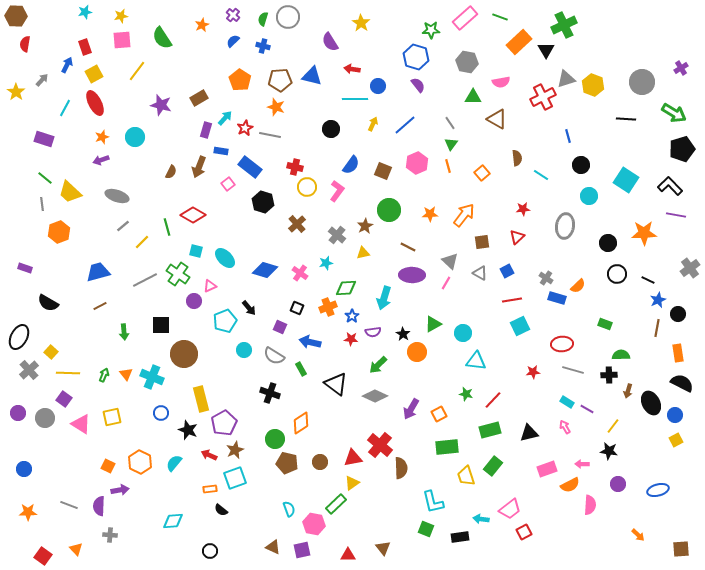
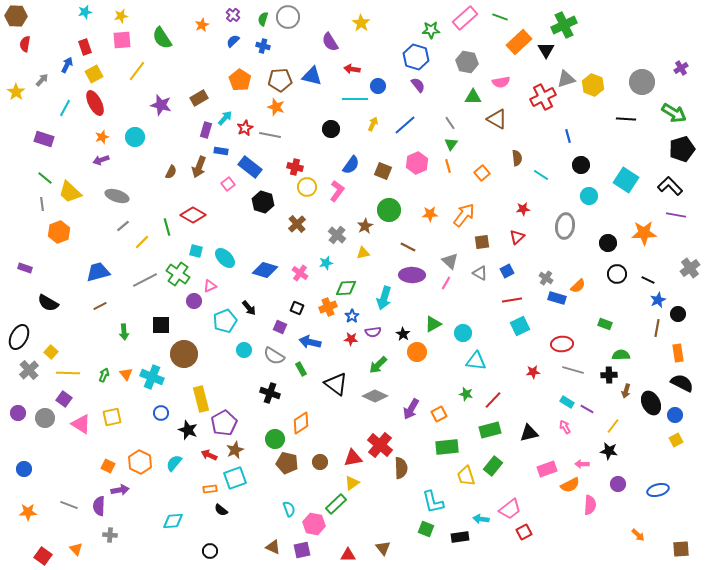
brown arrow at (628, 391): moved 2 px left
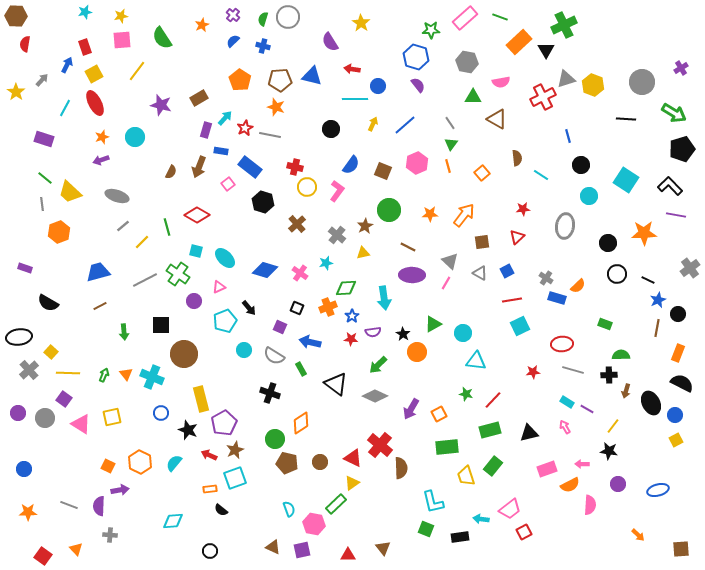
red diamond at (193, 215): moved 4 px right
pink triangle at (210, 286): moved 9 px right, 1 px down
cyan arrow at (384, 298): rotated 25 degrees counterclockwise
black ellipse at (19, 337): rotated 55 degrees clockwise
orange rectangle at (678, 353): rotated 30 degrees clockwise
red triangle at (353, 458): rotated 36 degrees clockwise
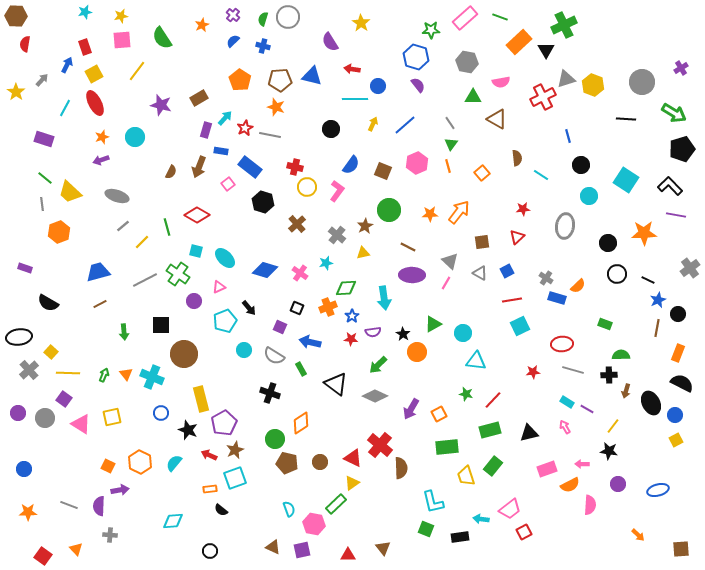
orange arrow at (464, 215): moved 5 px left, 3 px up
brown line at (100, 306): moved 2 px up
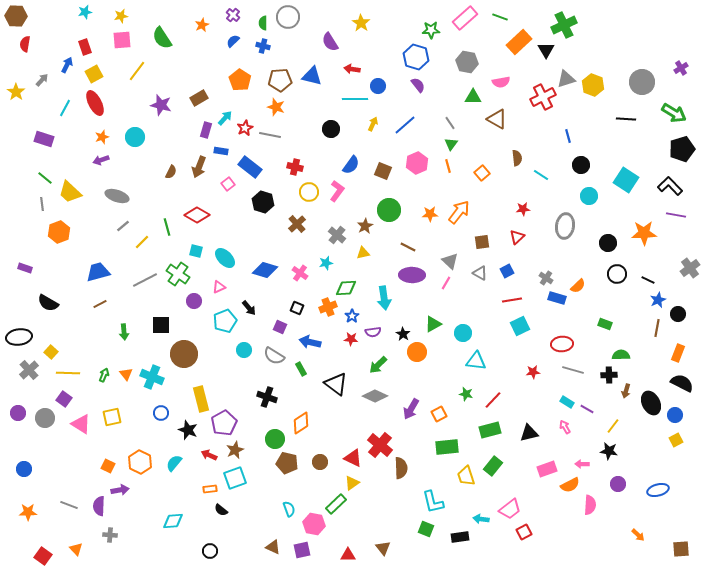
green semicircle at (263, 19): moved 4 px down; rotated 16 degrees counterclockwise
yellow circle at (307, 187): moved 2 px right, 5 px down
black cross at (270, 393): moved 3 px left, 4 px down
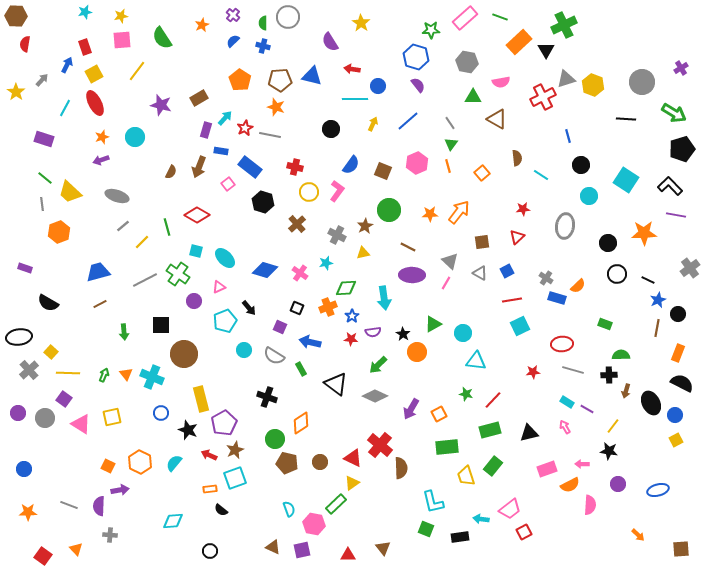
blue line at (405, 125): moved 3 px right, 4 px up
gray cross at (337, 235): rotated 12 degrees counterclockwise
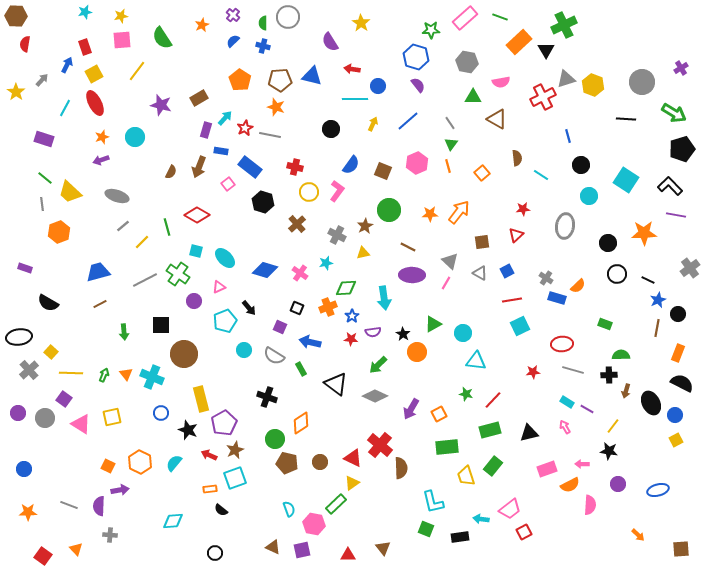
red triangle at (517, 237): moved 1 px left, 2 px up
yellow line at (68, 373): moved 3 px right
black circle at (210, 551): moved 5 px right, 2 px down
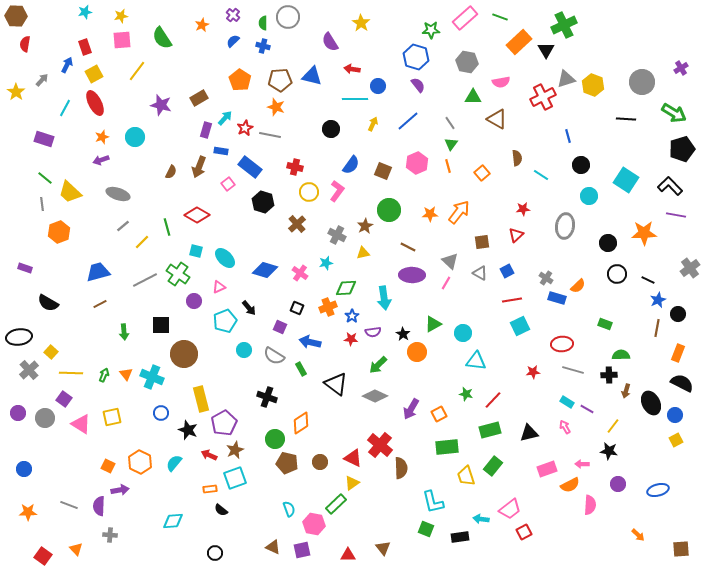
gray ellipse at (117, 196): moved 1 px right, 2 px up
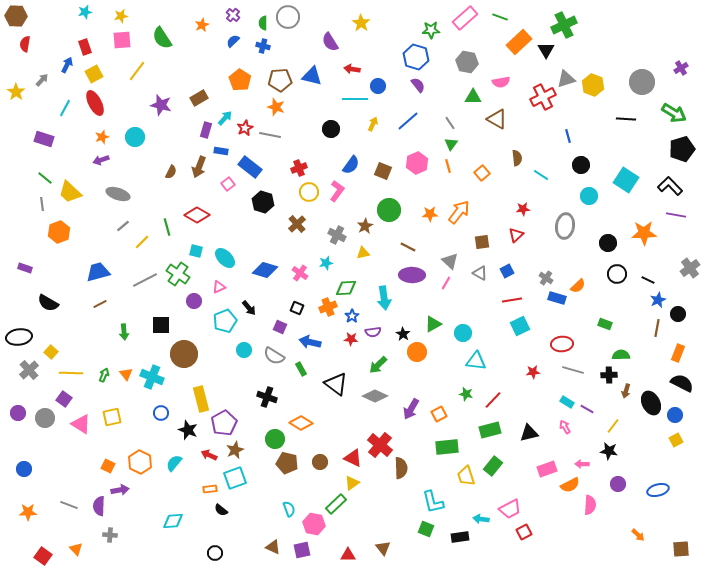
red cross at (295, 167): moved 4 px right, 1 px down; rotated 35 degrees counterclockwise
orange diamond at (301, 423): rotated 65 degrees clockwise
pink trapezoid at (510, 509): rotated 10 degrees clockwise
